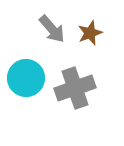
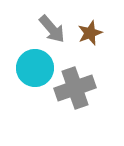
cyan circle: moved 9 px right, 10 px up
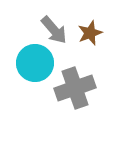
gray arrow: moved 2 px right, 1 px down
cyan circle: moved 5 px up
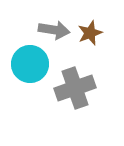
gray arrow: rotated 40 degrees counterclockwise
cyan circle: moved 5 px left, 1 px down
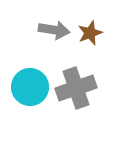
cyan circle: moved 23 px down
gray cross: moved 1 px right
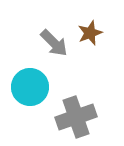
gray arrow: moved 13 px down; rotated 36 degrees clockwise
gray cross: moved 29 px down
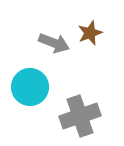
gray arrow: rotated 24 degrees counterclockwise
gray cross: moved 4 px right, 1 px up
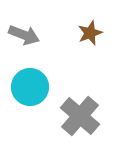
gray arrow: moved 30 px left, 8 px up
gray cross: rotated 30 degrees counterclockwise
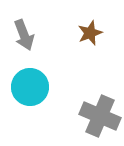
gray arrow: rotated 48 degrees clockwise
gray cross: moved 20 px right; rotated 18 degrees counterclockwise
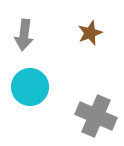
gray arrow: rotated 28 degrees clockwise
gray cross: moved 4 px left
